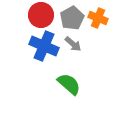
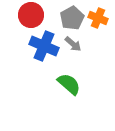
red circle: moved 10 px left
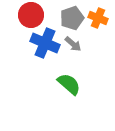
gray pentagon: rotated 10 degrees clockwise
blue cross: moved 1 px right, 3 px up
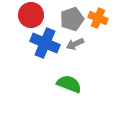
gray pentagon: moved 1 px down
gray arrow: moved 2 px right; rotated 114 degrees clockwise
green semicircle: rotated 20 degrees counterclockwise
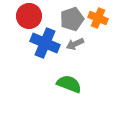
red circle: moved 2 px left, 1 px down
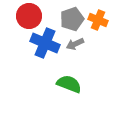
orange cross: moved 2 px down
